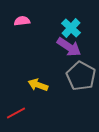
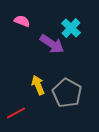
pink semicircle: rotated 28 degrees clockwise
purple arrow: moved 17 px left, 3 px up
gray pentagon: moved 14 px left, 17 px down
yellow arrow: rotated 48 degrees clockwise
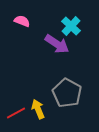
cyan cross: moved 2 px up
purple arrow: moved 5 px right
yellow arrow: moved 24 px down
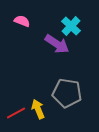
gray pentagon: rotated 20 degrees counterclockwise
